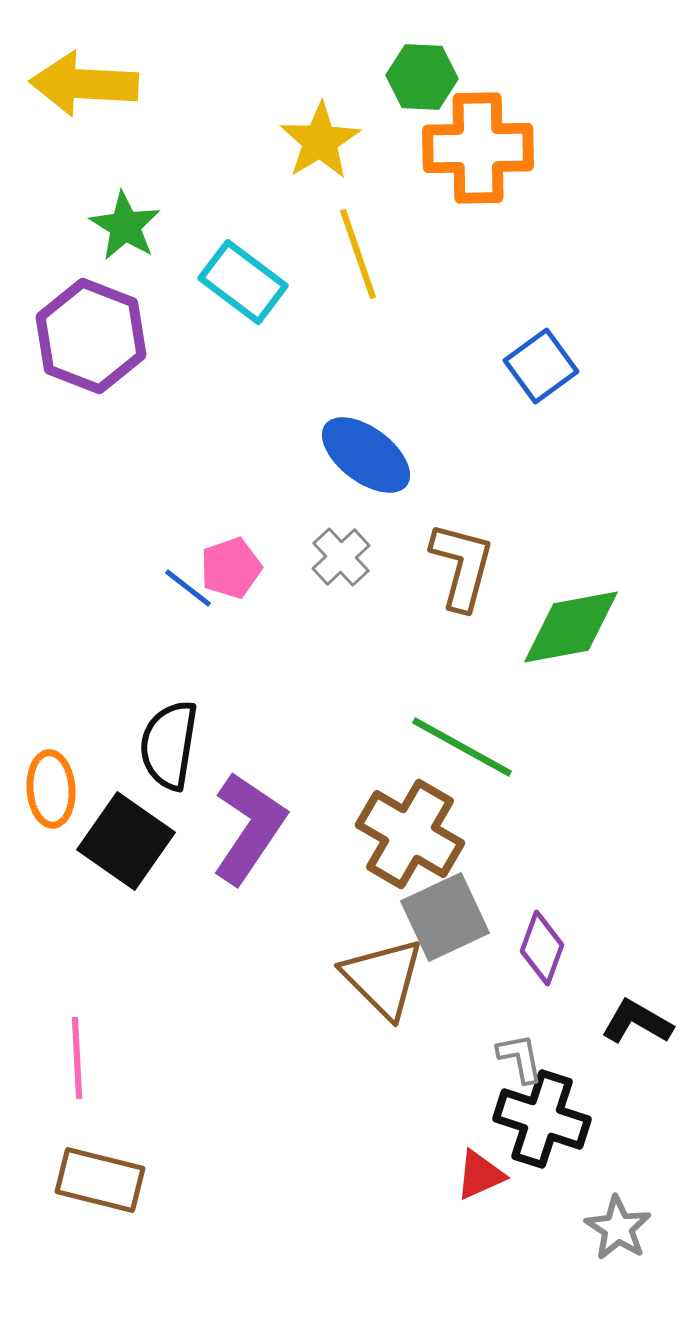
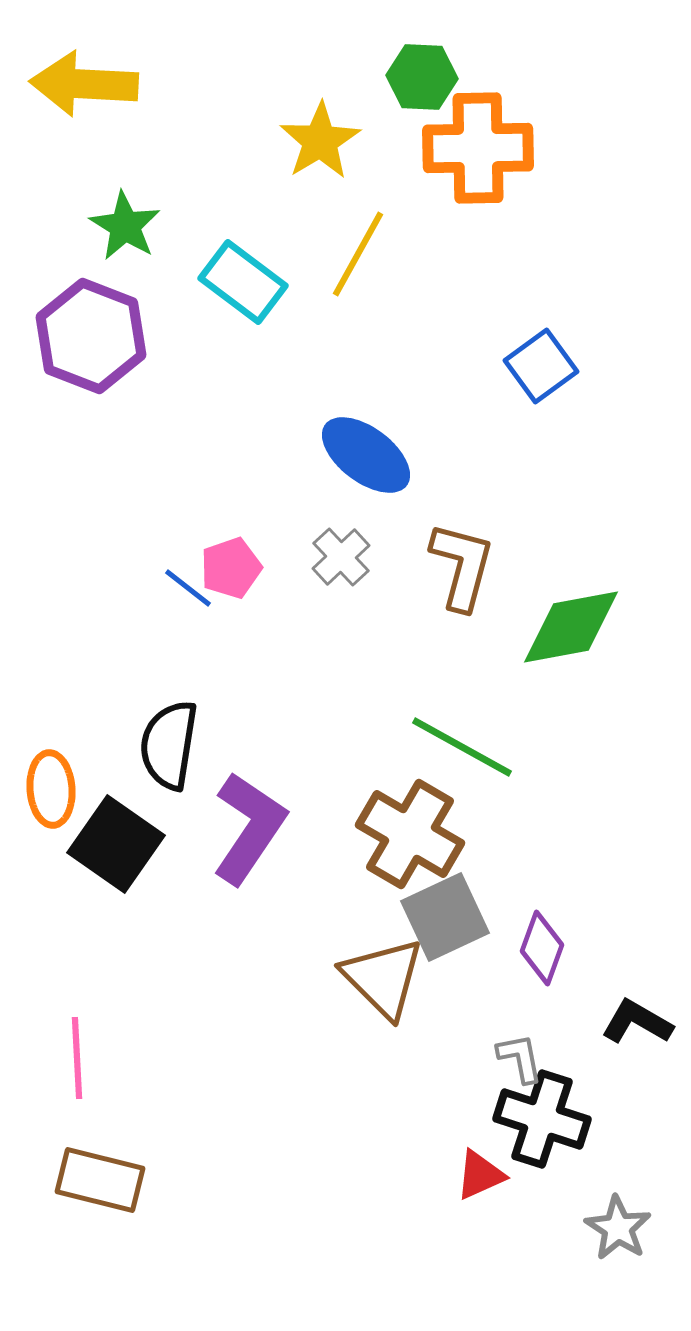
yellow line: rotated 48 degrees clockwise
black square: moved 10 px left, 3 px down
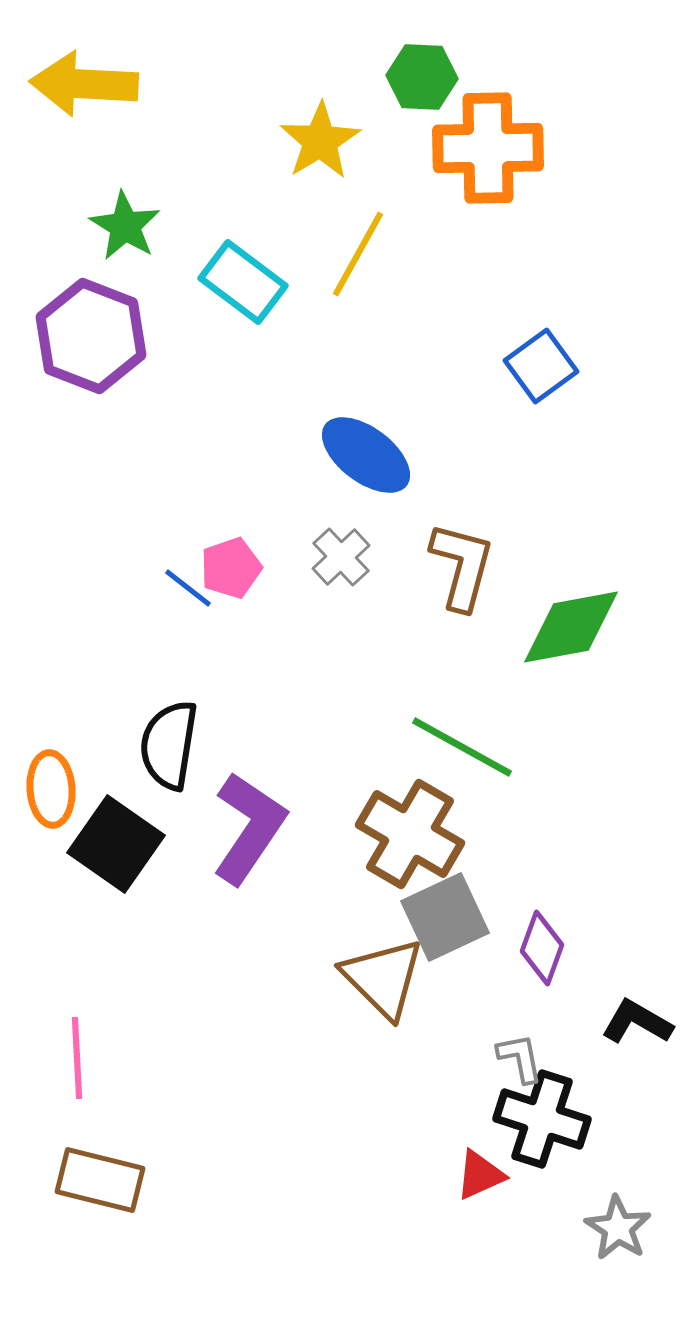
orange cross: moved 10 px right
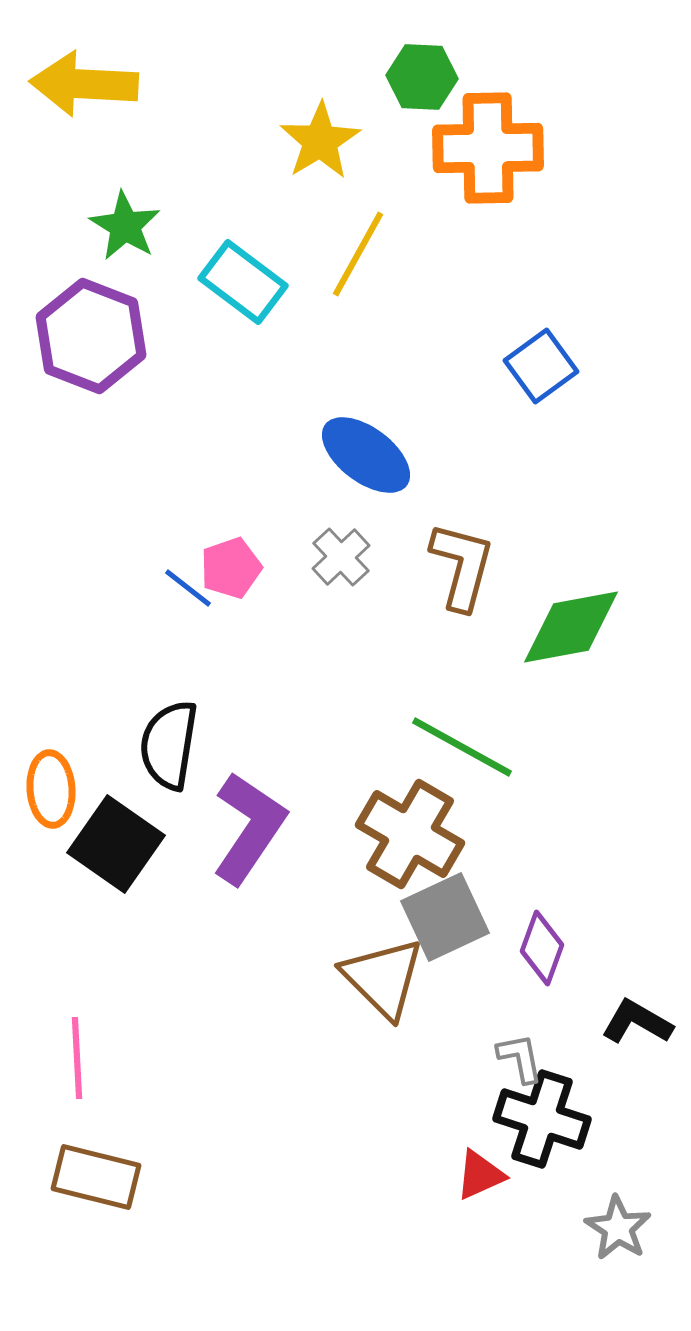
brown rectangle: moved 4 px left, 3 px up
